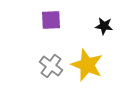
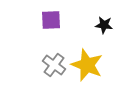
black star: moved 1 px up
gray cross: moved 3 px right, 1 px up
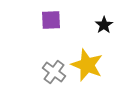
black star: rotated 30 degrees clockwise
gray cross: moved 7 px down
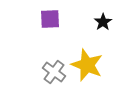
purple square: moved 1 px left, 1 px up
black star: moved 1 px left, 3 px up
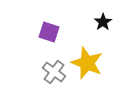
purple square: moved 1 px left, 13 px down; rotated 20 degrees clockwise
yellow star: moved 2 px up
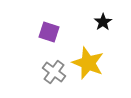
yellow star: moved 1 px right
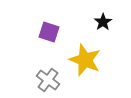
yellow star: moved 3 px left, 3 px up
gray cross: moved 6 px left, 8 px down
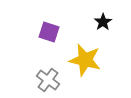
yellow star: rotated 8 degrees counterclockwise
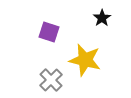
black star: moved 1 px left, 4 px up
gray cross: moved 3 px right; rotated 10 degrees clockwise
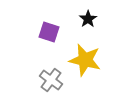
black star: moved 14 px left, 1 px down
gray cross: rotated 10 degrees counterclockwise
